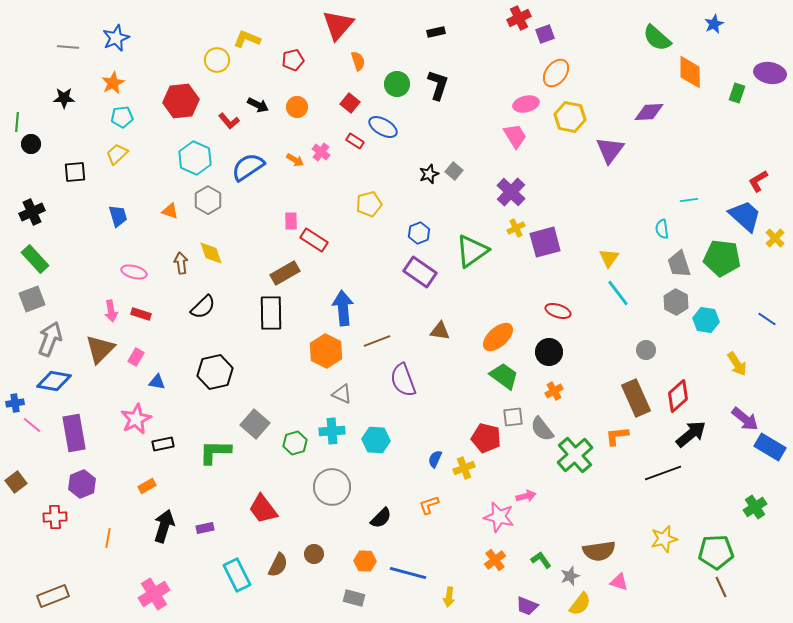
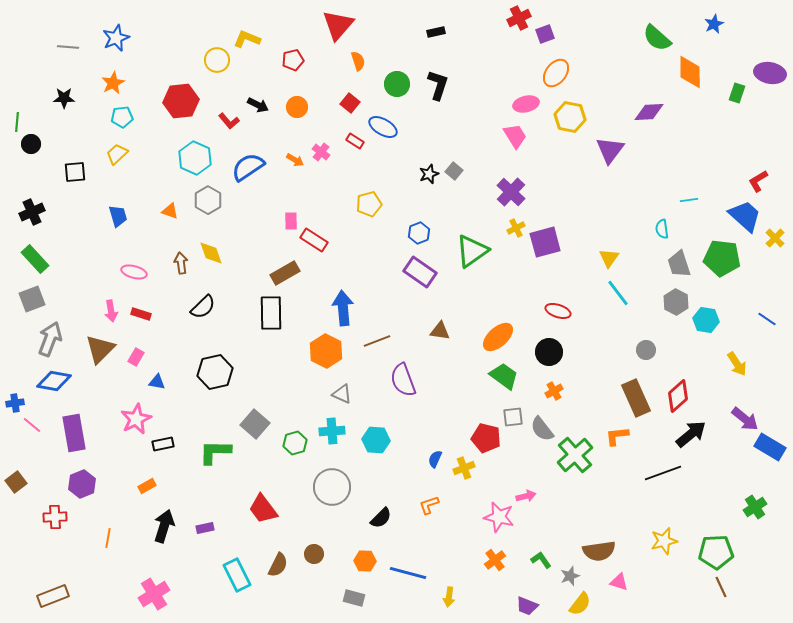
yellow star at (664, 539): moved 2 px down
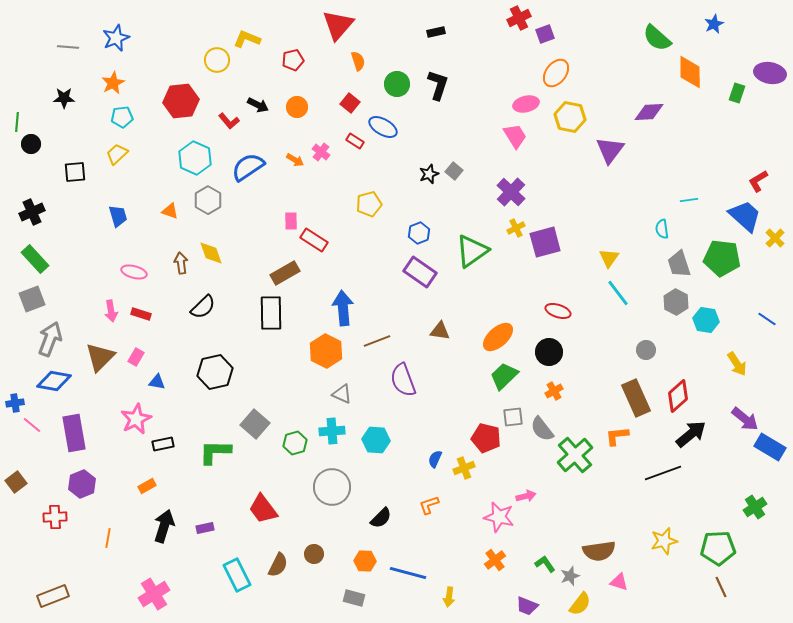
brown triangle at (100, 349): moved 8 px down
green trapezoid at (504, 376): rotated 80 degrees counterclockwise
green pentagon at (716, 552): moved 2 px right, 4 px up
green L-shape at (541, 560): moved 4 px right, 4 px down
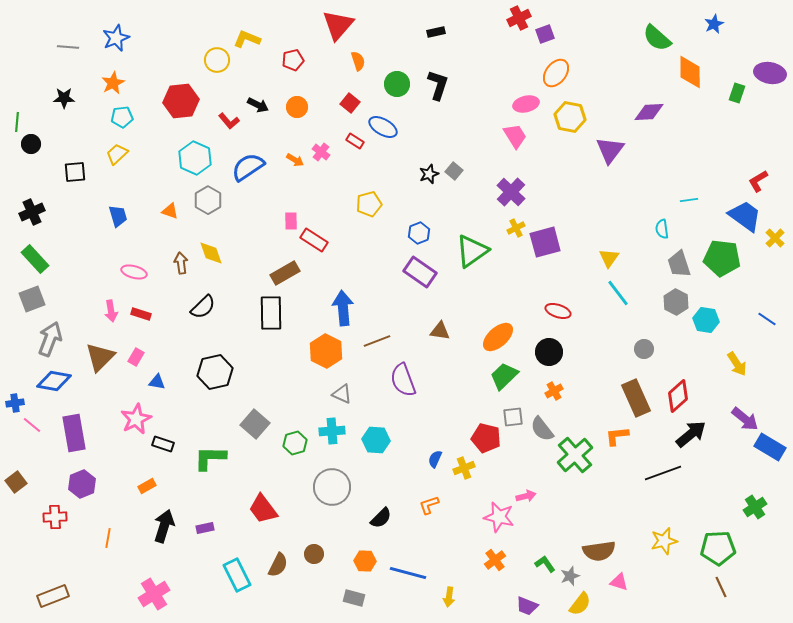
blue trapezoid at (745, 216): rotated 6 degrees counterclockwise
gray circle at (646, 350): moved 2 px left, 1 px up
black rectangle at (163, 444): rotated 30 degrees clockwise
green L-shape at (215, 452): moved 5 px left, 6 px down
